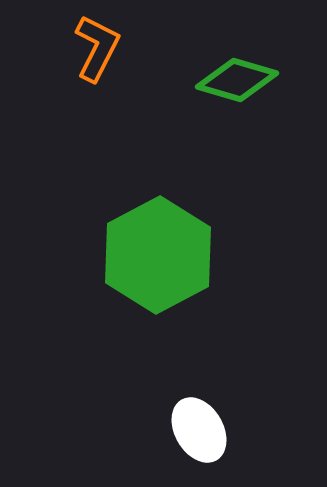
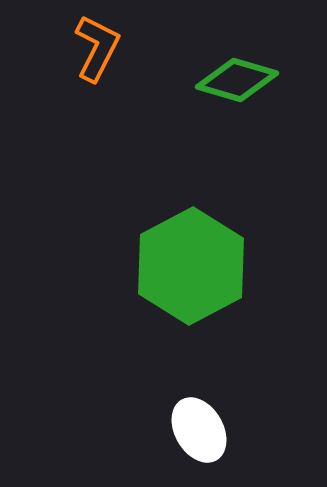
green hexagon: moved 33 px right, 11 px down
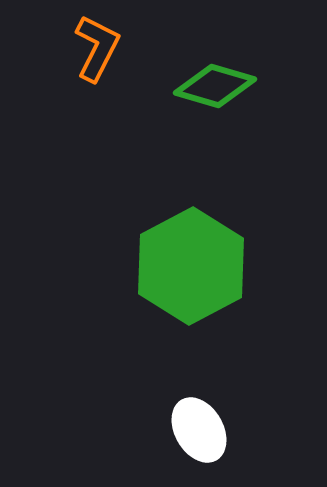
green diamond: moved 22 px left, 6 px down
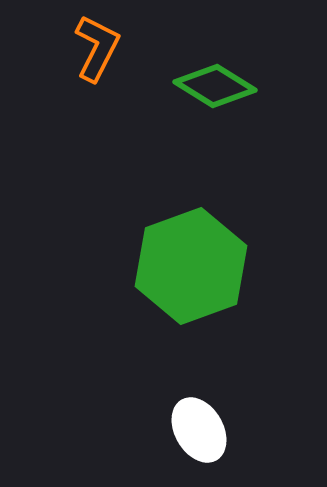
green diamond: rotated 16 degrees clockwise
green hexagon: rotated 8 degrees clockwise
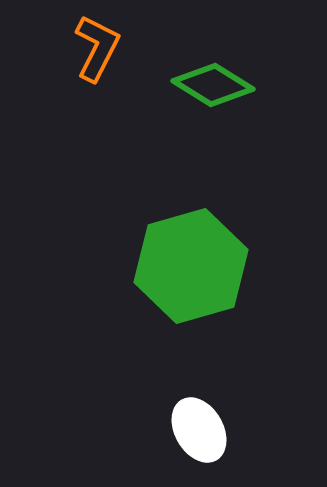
green diamond: moved 2 px left, 1 px up
green hexagon: rotated 4 degrees clockwise
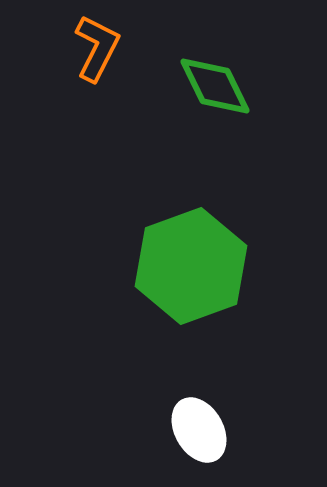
green diamond: moved 2 px right, 1 px down; rotated 32 degrees clockwise
green hexagon: rotated 4 degrees counterclockwise
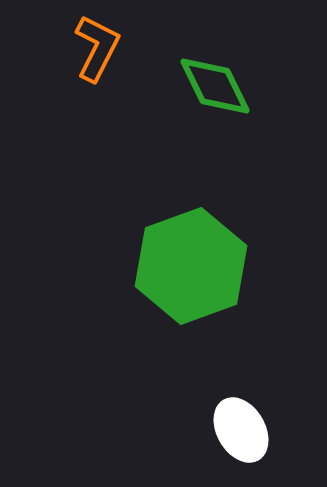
white ellipse: moved 42 px right
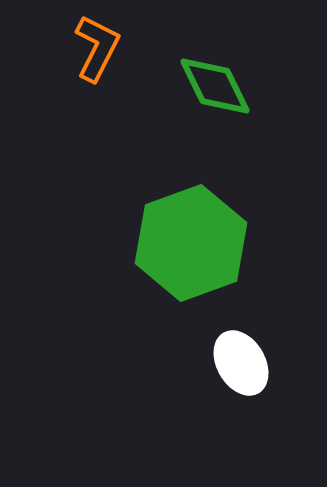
green hexagon: moved 23 px up
white ellipse: moved 67 px up
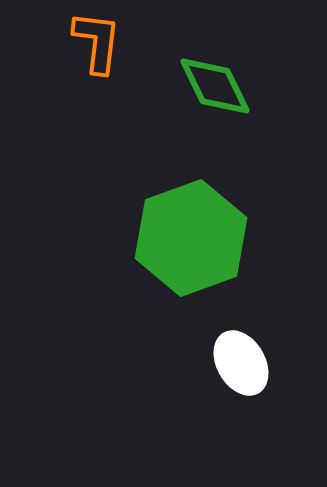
orange L-shape: moved 6 px up; rotated 20 degrees counterclockwise
green hexagon: moved 5 px up
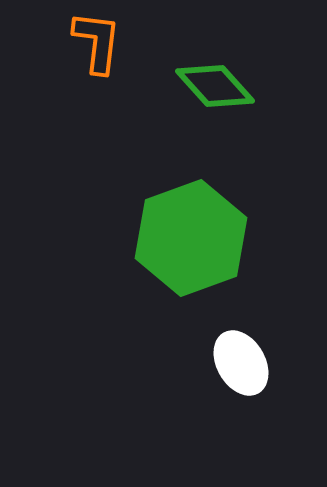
green diamond: rotated 16 degrees counterclockwise
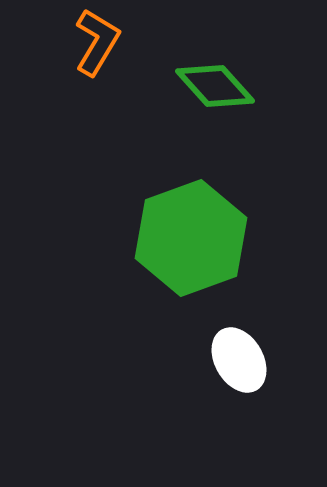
orange L-shape: rotated 24 degrees clockwise
white ellipse: moved 2 px left, 3 px up
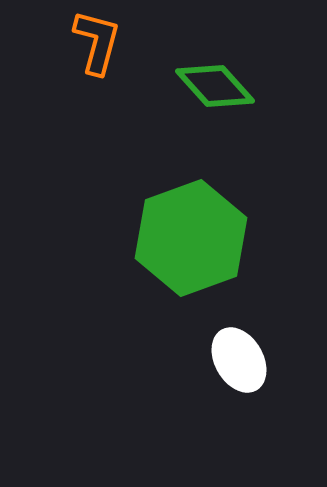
orange L-shape: rotated 16 degrees counterclockwise
